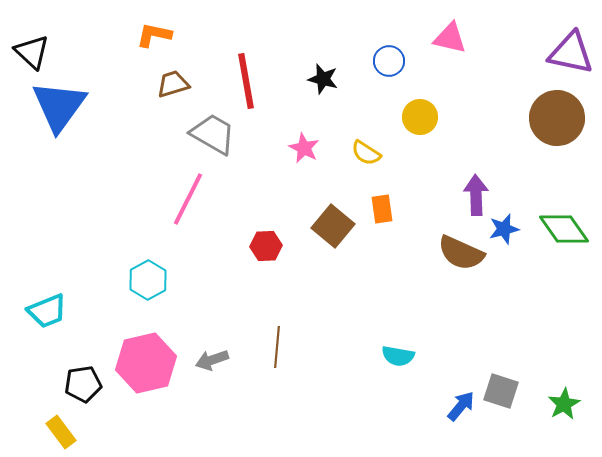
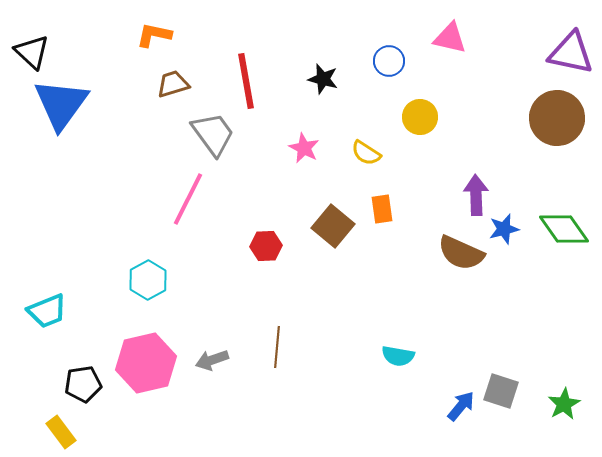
blue triangle: moved 2 px right, 2 px up
gray trapezoid: rotated 24 degrees clockwise
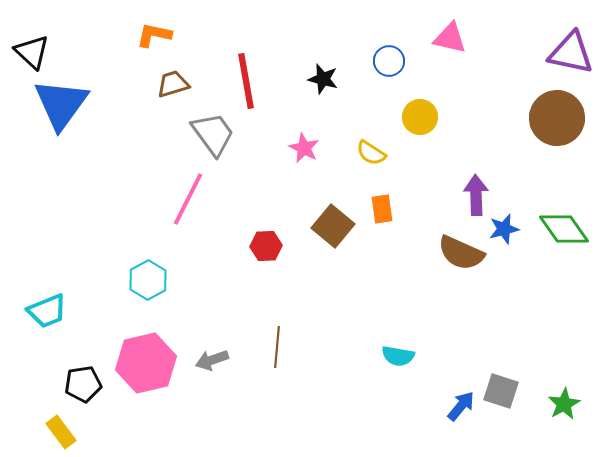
yellow semicircle: moved 5 px right
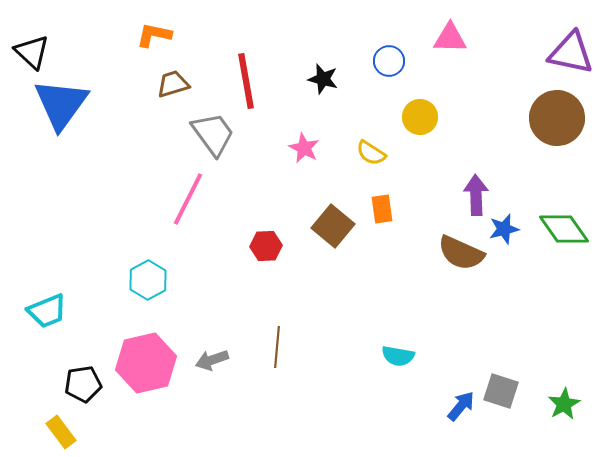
pink triangle: rotated 12 degrees counterclockwise
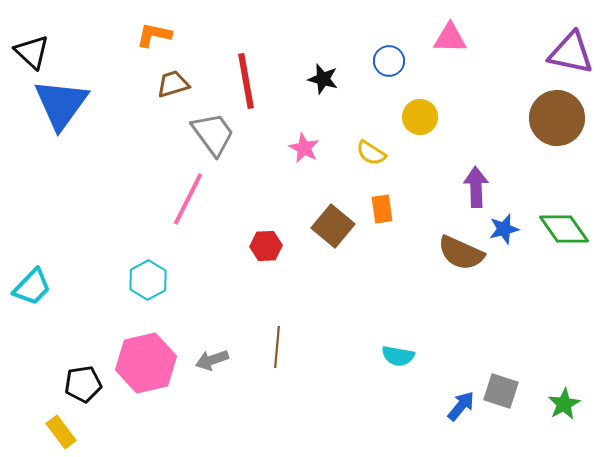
purple arrow: moved 8 px up
cyan trapezoid: moved 15 px left, 24 px up; rotated 24 degrees counterclockwise
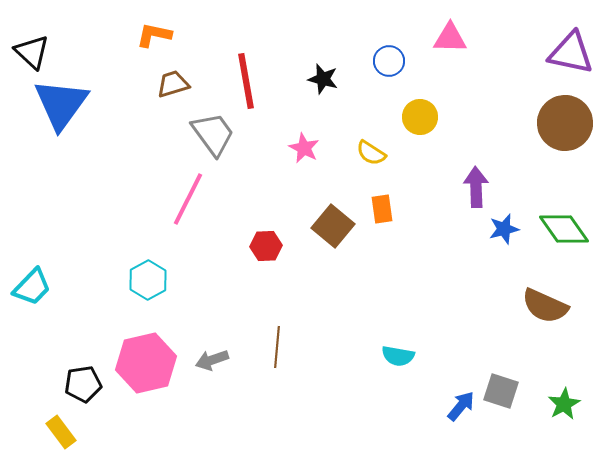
brown circle: moved 8 px right, 5 px down
brown semicircle: moved 84 px right, 53 px down
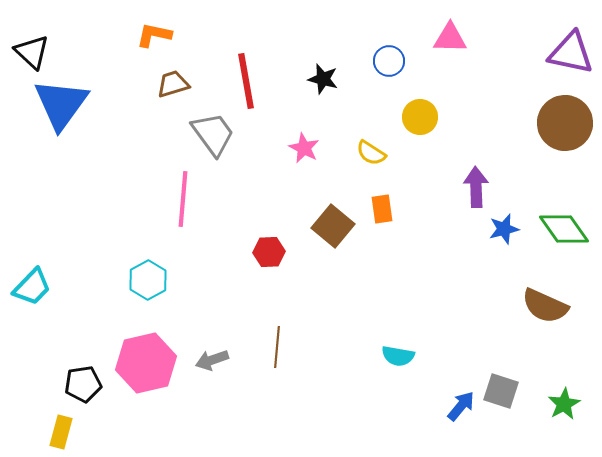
pink line: moved 5 px left; rotated 22 degrees counterclockwise
red hexagon: moved 3 px right, 6 px down
yellow rectangle: rotated 52 degrees clockwise
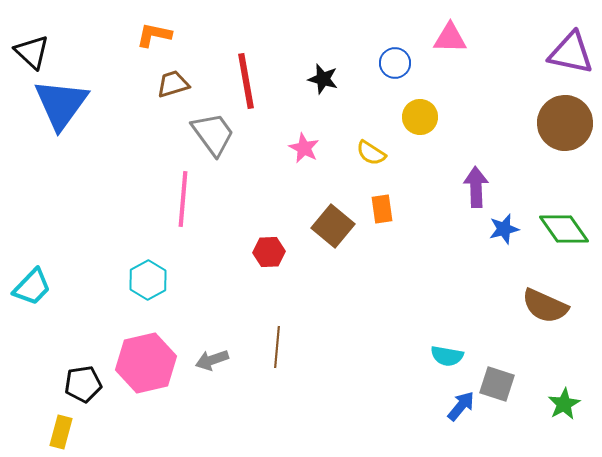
blue circle: moved 6 px right, 2 px down
cyan semicircle: moved 49 px right
gray square: moved 4 px left, 7 px up
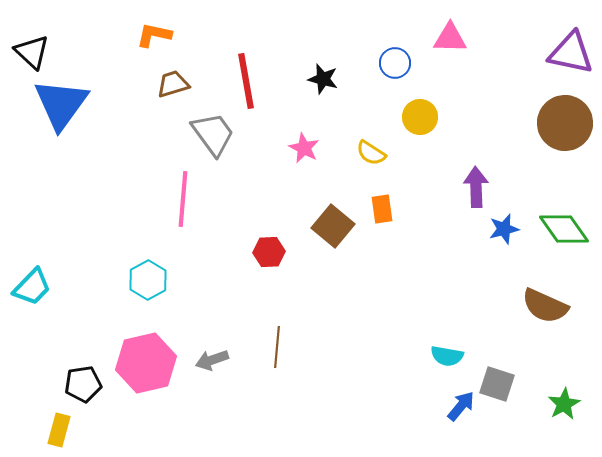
yellow rectangle: moved 2 px left, 2 px up
